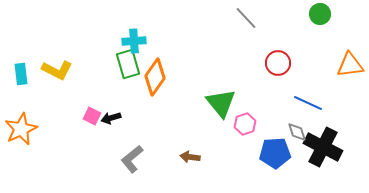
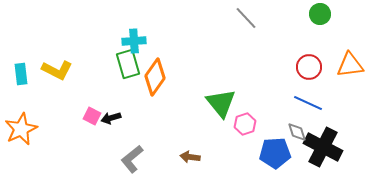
red circle: moved 31 px right, 4 px down
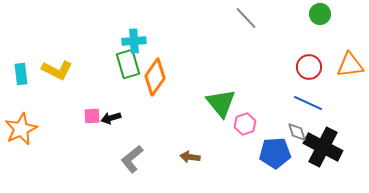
pink square: rotated 30 degrees counterclockwise
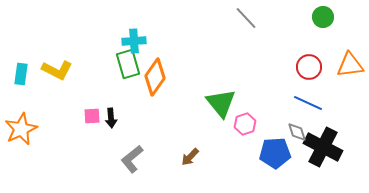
green circle: moved 3 px right, 3 px down
cyan rectangle: rotated 15 degrees clockwise
black arrow: rotated 78 degrees counterclockwise
brown arrow: rotated 54 degrees counterclockwise
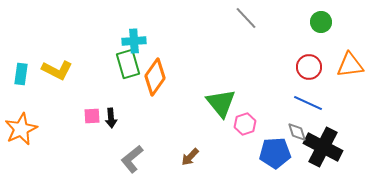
green circle: moved 2 px left, 5 px down
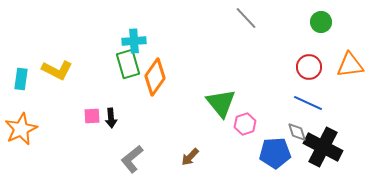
cyan rectangle: moved 5 px down
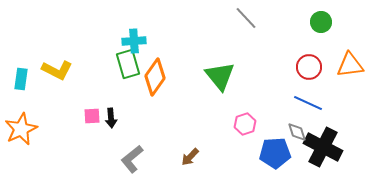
green triangle: moved 1 px left, 27 px up
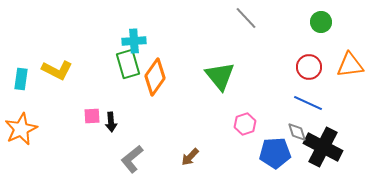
black arrow: moved 4 px down
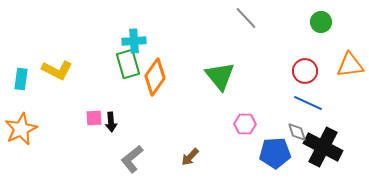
red circle: moved 4 px left, 4 px down
pink square: moved 2 px right, 2 px down
pink hexagon: rotated 20 degrees clockwise
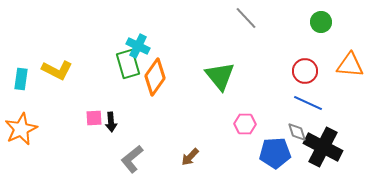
cyan cross: moved 4 px right, 5 px down; rotated 30 degrees clockwise
orange triangle: rotated 12 degrees clockwise
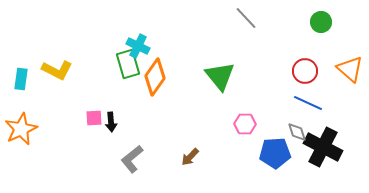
orange triangle: moved 4 px down; rotated 36 degrees clockwise
